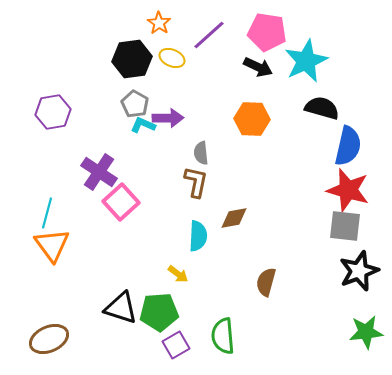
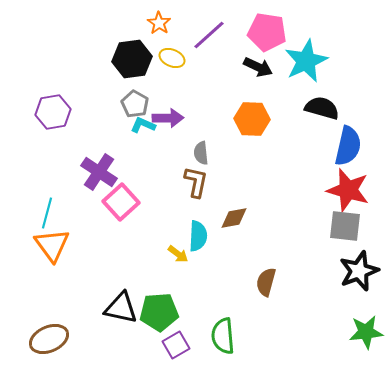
yellow arrow: moved 20 px up
black triangle: rotated 6 degrees counterclockwise
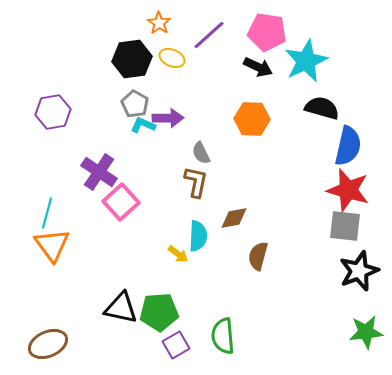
gray semicircle: rotated 20 degrees counterclockwise
brown semicircle: moved 8 px left, 26 px up
brown ellipse: moved 1 px left, 5 px down
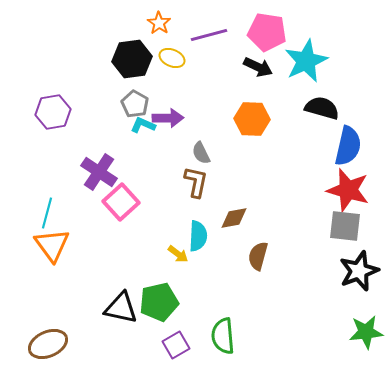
purple line: rotated 27 degrees clockwise
green pentagon: moved 10 px up; rotated 9 degrees counterclockwise
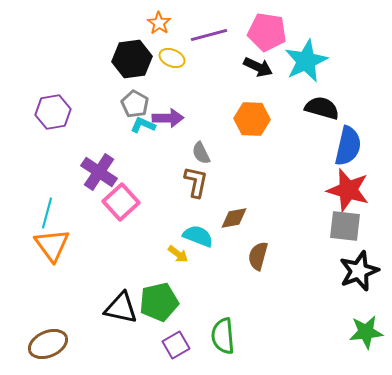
cyan semicircle: rotated 72 degrees counterclockwise
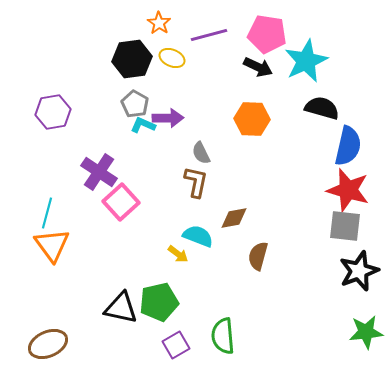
pink pentagon: moved 2 px down
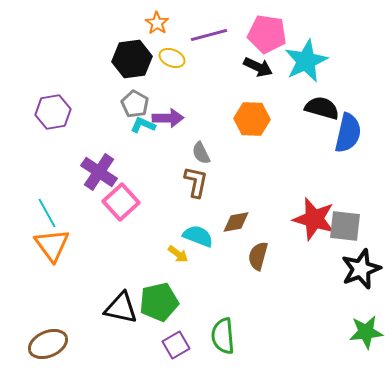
orange star: moved 2 px left
blue semicircle: moved 13 px up
red star: moved 34 px left, 29 px down
cyan line: rotated 44 degrees counterclockwise
brown diamond: moved 2 px right, 4 px down
black star: moved 2 px right, 2 px up
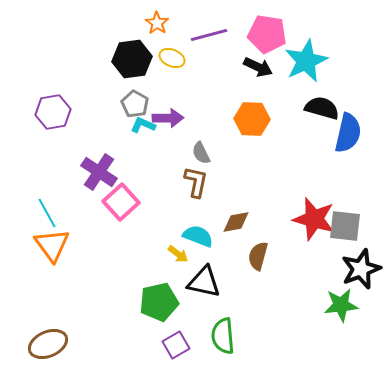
black triangle: moved 83 px right, 26 px up
green star: moved 25 px left, 27 px up
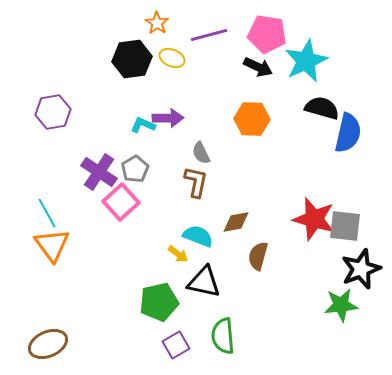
gray pentagon: moved 65 px down; rotated 12 degrees clockwise
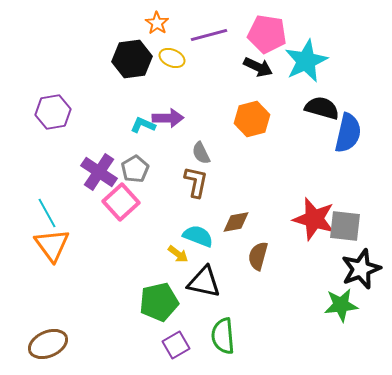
orange hexagon: rotated 16 degrees counterclockwise
